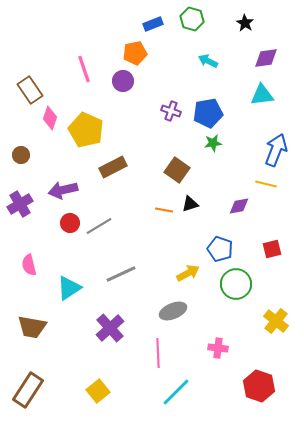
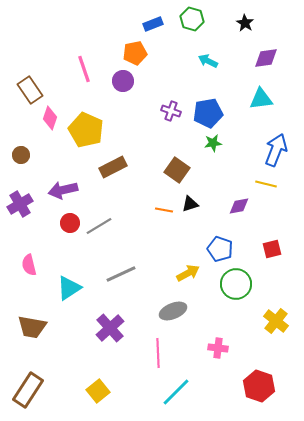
cyan triangle at (262, 95): moved 1 px left, 4 px down
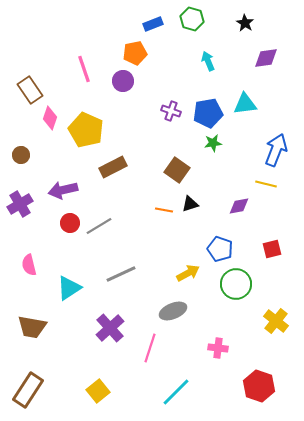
cyan arrow at (208, 61): rotated 42 degrees clockwise
cyan triangle at (261, 99): moved 16 px left, 5 px down
pink line at (158, 353): moved 8 px left, 5 px up; rotated 20 degrees clockwise
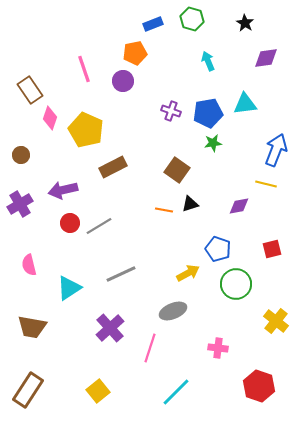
blue pentagon at (220, 249): moved 2 px left
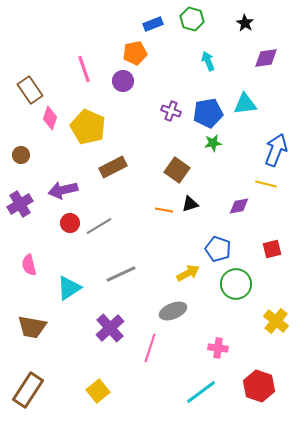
yellow pentagon at (86, 130): moved 2 px right, 3 px up
cyan line at (176, 392): moved 25 px right; rotated 8 degrees clockwise
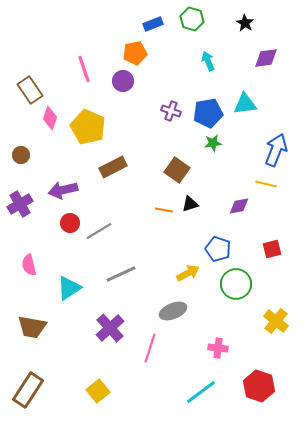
gray line at (99, 226): moved 5 px down
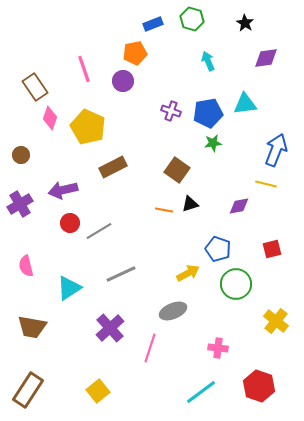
brown rectangle at (30, 90): moved 5 px right, 3 px up
pink semicircle at (29, 265): moved 3 px left, 1 px down
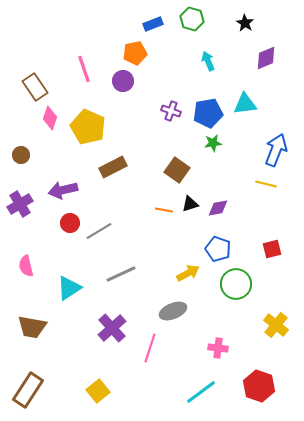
purple diamond at (266, 58): rotated 15 degrees counterclockwise
purple diamond at (239, 206): moved 21 px left, 2 px down
yellow cross at (276, 321): moved 4 px down
purple cross at (110, 328): moved 2 px right
